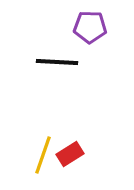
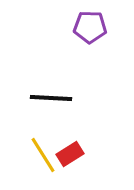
black line: moved 6 px left, 36 px down
yellow line: rotated 51 degrees counterclockwise
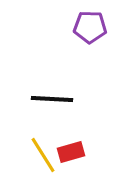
black line: moved 1 px right, 1 px down
red rectangle: moved 1 px right, 2 px up; rotated 16 degrees clockwise
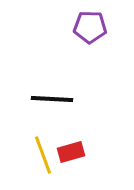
yellow line: rotated 12 degrees clockwise
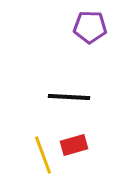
black line: moved 17 px right, 2 px up
red rectangle: moved 3 px right, 7 px up
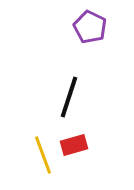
purple pentagon: rotated 24 degrees clockwise
black line: rotated 75 degrees counterclockwise
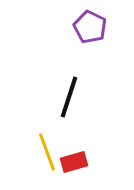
red rectangle: moved 17 px down
yellow line: moved 4 px right, 3 px up
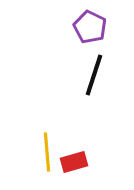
black line: moved 25 px right, 22 px up
yellow line: rotated 15 degrees clockwise
